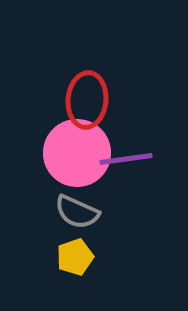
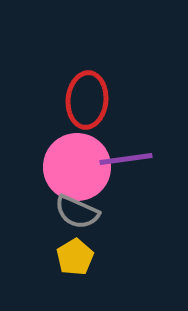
pink circle: moved 14 px down
yellow pentagon: rotated 12 degrees counterclockwise
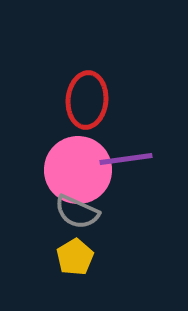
pink circle: moved 1 px right, 3 px down
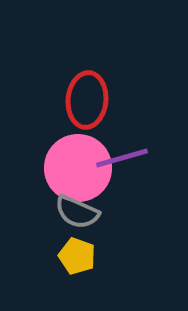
purple line: moved 4 px left, 1 px up; rotated 8 degrees counterclockwise
pink circle: moved 2 px up
yellow pentagon: moved 2 px right, 1 px up; rotated 21 degrees counterclockwise
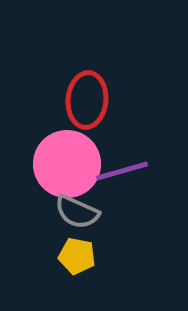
purple line: moved 13 px down
pink circle: moved 11 px left, 4 px up
yellow pentagon: rotated 9 degrees counterclockwise
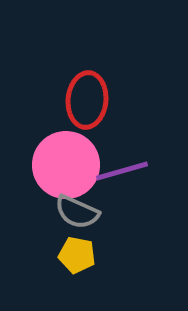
pink circle: moved 1 px left, 1 px down
yellow pentagon: moved 1 px up
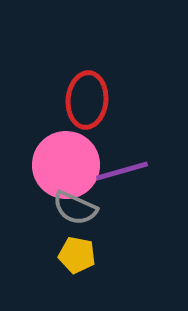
gray semicircle: moved 2 px left, 4 px up
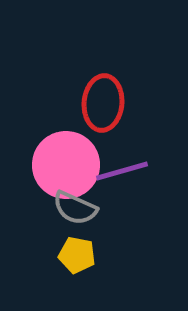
red ellipse: moved 16 px right, 3 px down
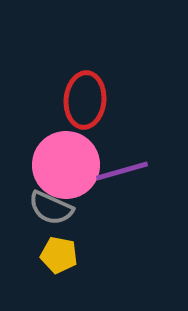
red ellipse: moved 18 px left, 3 px up
gray semicircle: moved 24 px left
yellow pentagon: moved 18 px left
